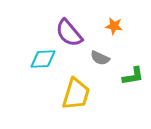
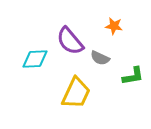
purple semicircle: moved 1 px right, 8 px down
cyan diamond: moved 8 px left
yellow trapezoid: moved 1 px up; rotated 8 degrees clockwise
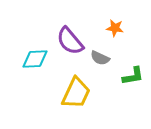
orange star: moved 1 px right, 2 px down
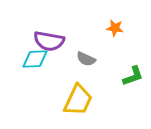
purple semicircle: moved 21 px left; rotated 40 degrees counterclockwise
gray semicircle: moved 14 px left, 1 px down
green L-shape: rotated 10 degrees counterclockwise
yellow trapezoid: moved 2 px right, 7 px down
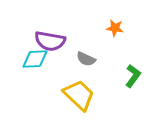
purple semicircle: moved 1 px right
green L-shape: rotated 35 degrees counterclockwise
yellow trapezoid: moved 1 px right, 5 px up; rotated 72 degrees counterclockwise
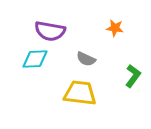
purple semicircle: moved 10 px up
yellow trapezoid: moved 1 px right, 2 px up; rotated 36 degrees counterclockwise
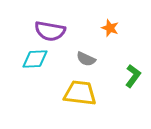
orange star: moved 5 px left; rotated 12 degrees clockwise
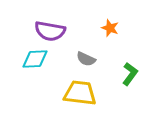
green L-shape: moved 3 px left, 2 px up
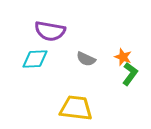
orange star: moved 13 px right, 29 px down
yellow trapezoid: moved 4 px left, 15 px down
